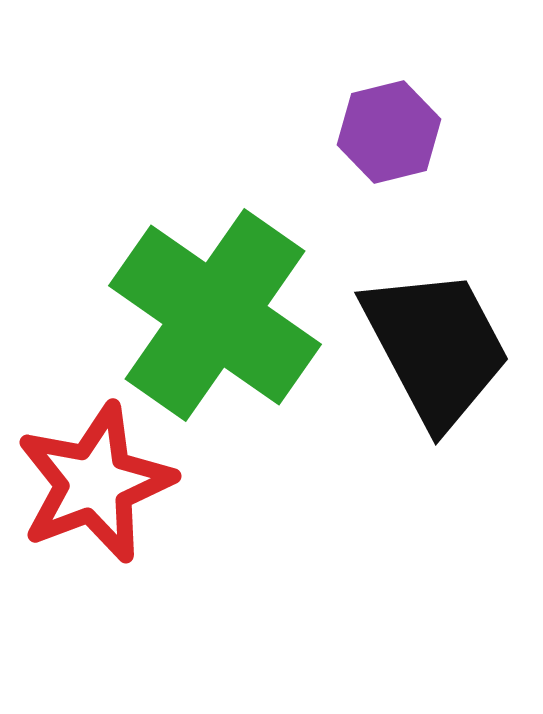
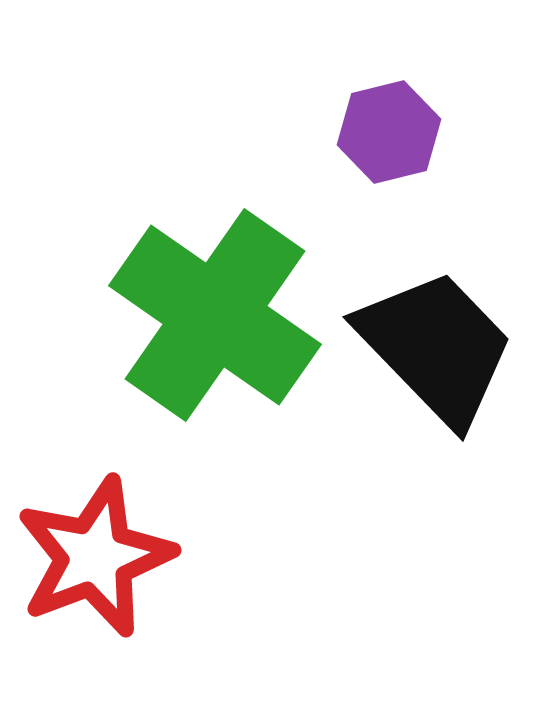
black trapezoid: rotated 16 degrees counterclockwise
red star: moved 74 px down
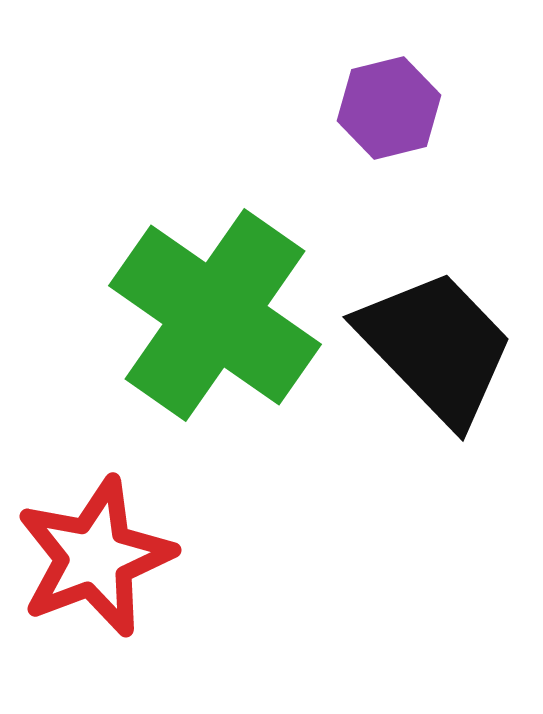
purple hexagon: moved 24 px up
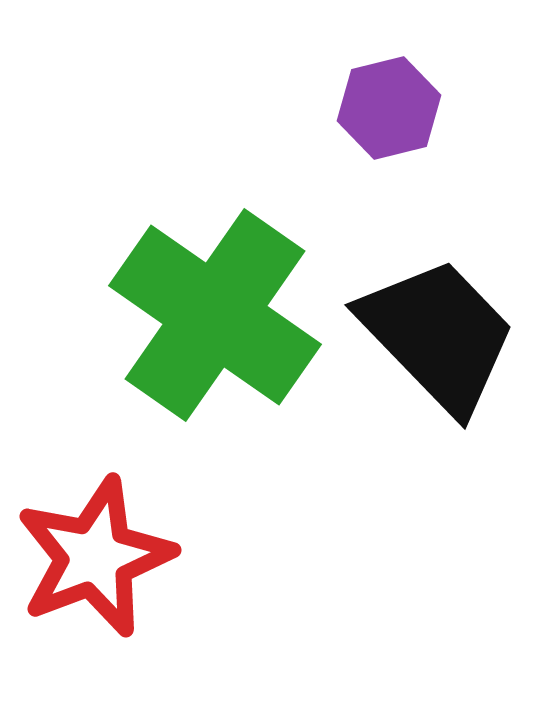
black trapezoid: moved 2 px right, 12 px up
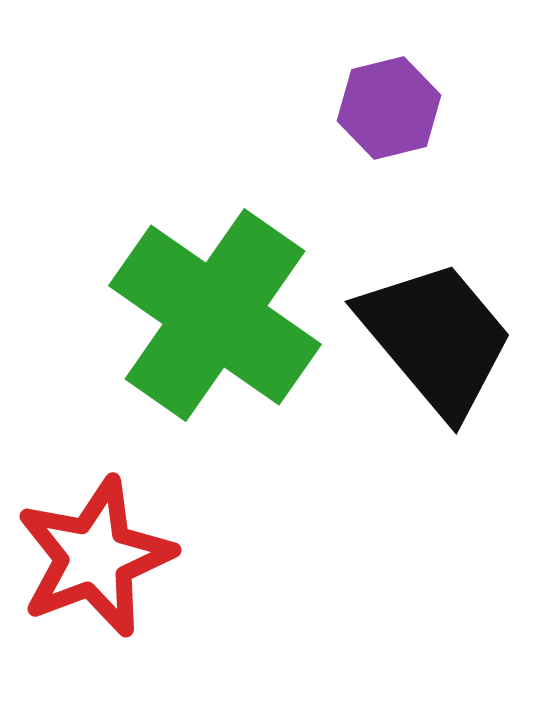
black trapezoid: moved 2 px left, 3 px down; rotated 4 degrees clockwise
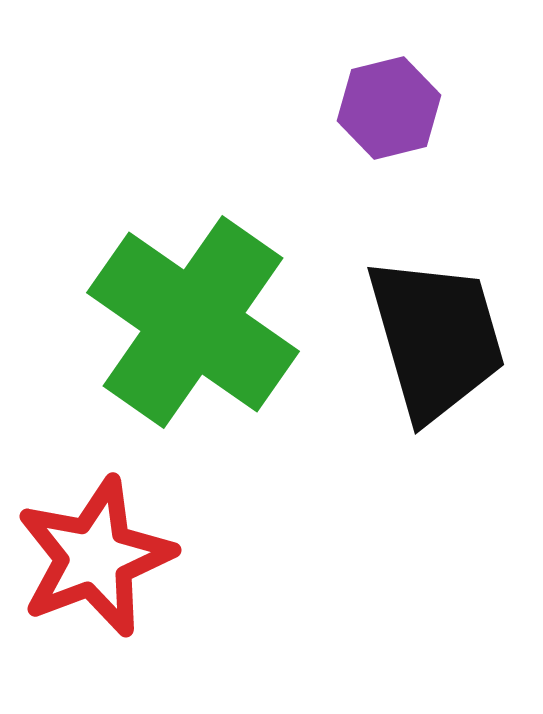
green cross: moved 22 px left, 7 px down
black trapezoid: rotated 24 degrees clockwise
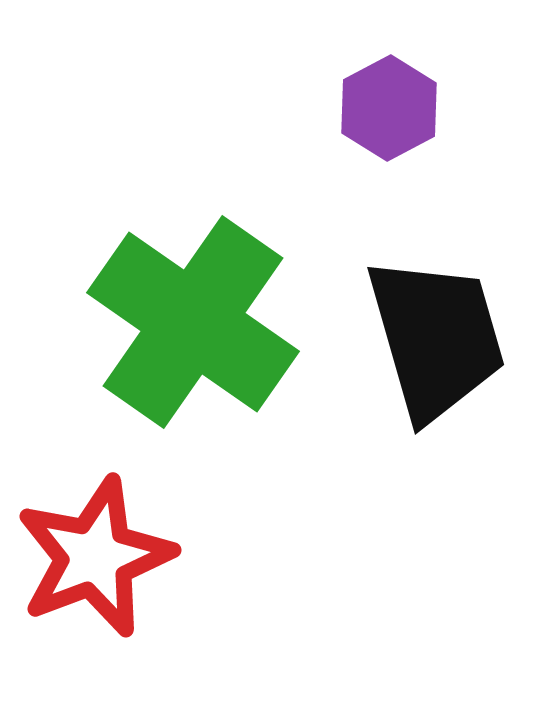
purple hexagon: rotated 14 degrees counterclockwise
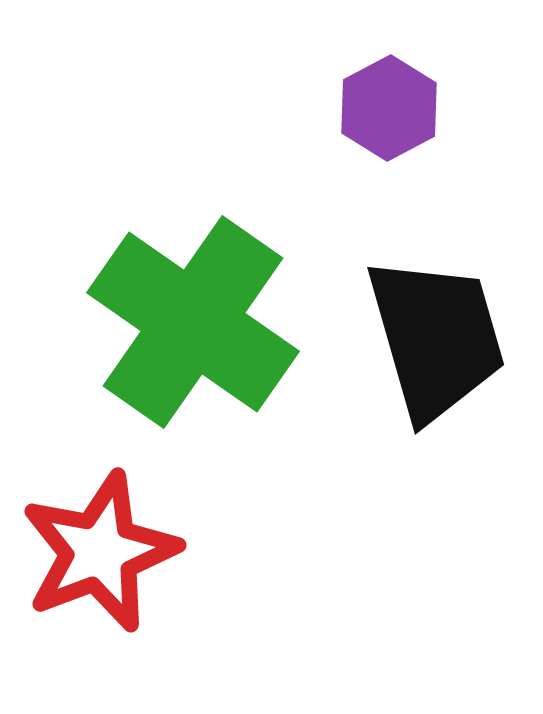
red star: moved 5 px right, 5 px up
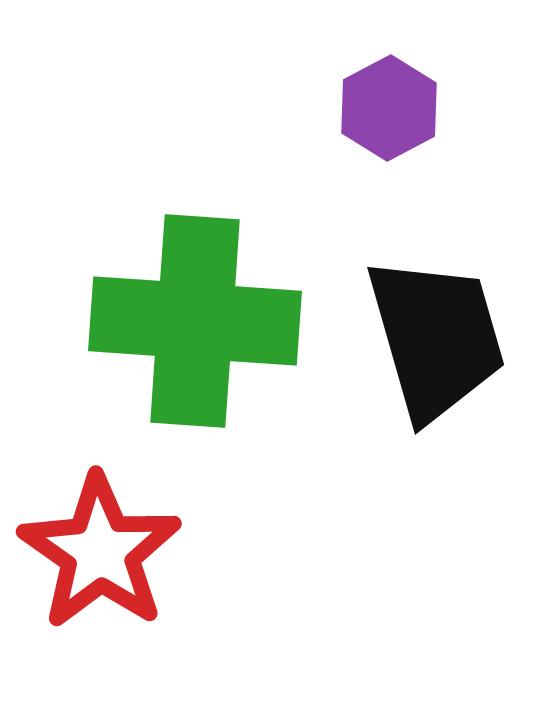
green cross: moved 2 px right, 1 px up; rotated 31 degrees counterclockwise
red star: rotated 16 degrees counterclockwise
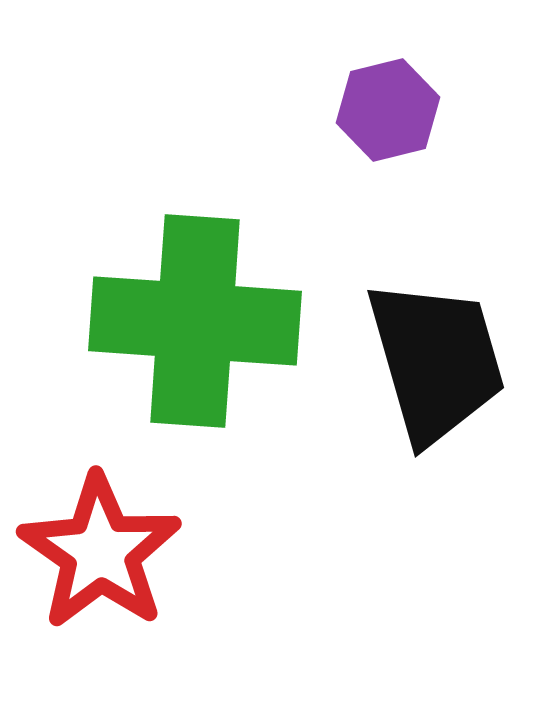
purple hexagon: moved 1 px left, 2 px down; rotated 14 degrees clockwise
black trapezoid: moved 23 px down
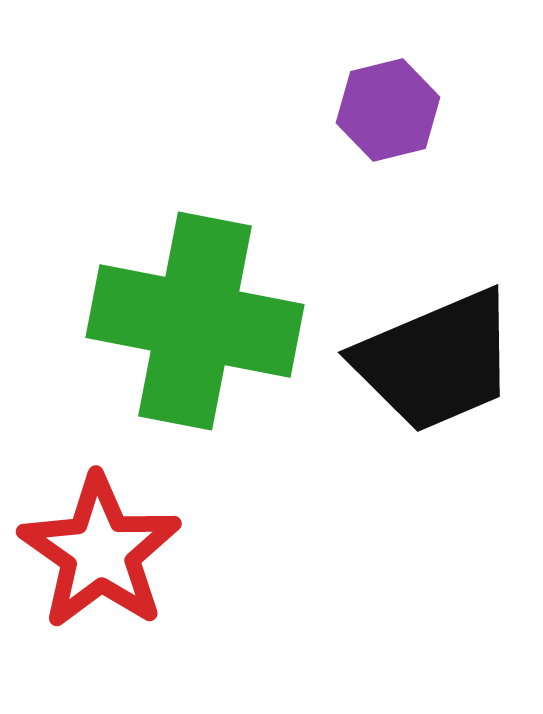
green cross: rotated 7 degrees clockwise
black trapezoid: rotated 83 degrees clockwise
